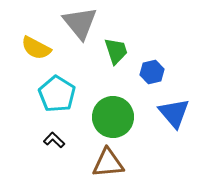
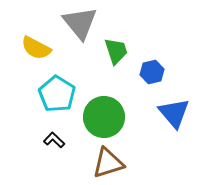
green circle: moved 9 px left
brown triangle: rotated 12 degrees counterclockwise
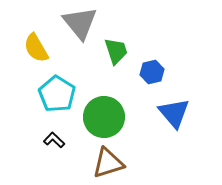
yellow semicircle: rotated 32 degrees clockwise
